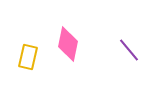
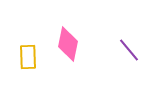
yellow rectangle: rotated 15 degrees counterclockwise
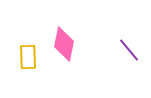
pink diamond: moved 4 px left
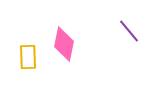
purple line: moved 19 px up
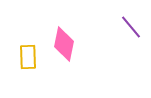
purple line: moved 2 px right, 4 px up
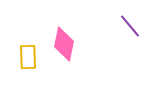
purple line: moved 1 px left, 1 px up
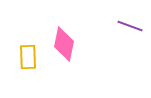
purple line: rotated 30 degrees counterclockwise
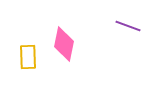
purple line: moved 2 px left
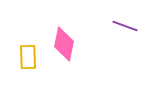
purple line: moved 3 px left
